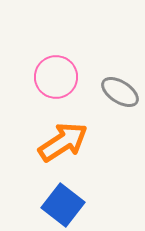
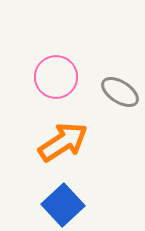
blue square: rotated 9 degrees clockwise
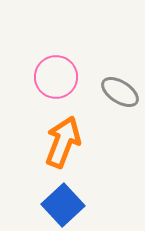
orange arrow: rotated 36 degrees counterclockwise
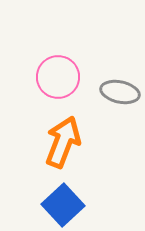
pink circle: moved 2 px right
gray ellipse: rotated 21 degrees counterclockwise
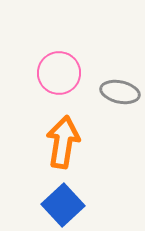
pink circle: moved 1 px right, 4 px up
orange arrow: rotated 12 degrees counterclockwise
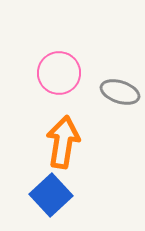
gray ellipse: rotated 6 degrees clockwise
blue square: moved 12 px left, 10 px up
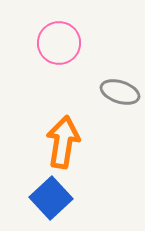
pink circle: moved 30 px up
blue square: moved 3 px down
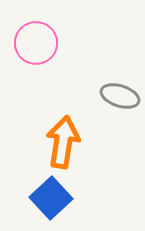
pink circle: moved 23 px left
gray ellipse: moved 4 px down
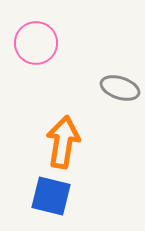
gray ellipse: moved 8 px up
blue square: moved 2 px up; rotated 33 degrees counterclockwise
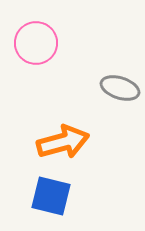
orange arrow: rotated 66 degrees clockwise
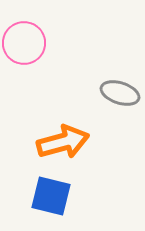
pink circle: moved 12 px left
gray ellipse: moved 5 px down
